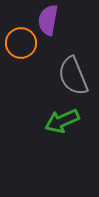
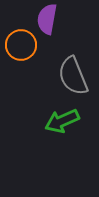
purple semicircle: moved 1 px left, 1 px up
orange circle: moved 2 px down
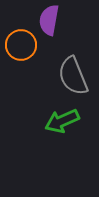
purple semicircle: moved 2 px right, 1 px down
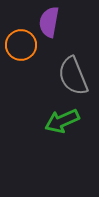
purple semicircle: moved 2 px down
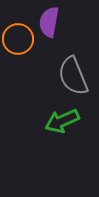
orange circle: moved 3 px left, 6 px up
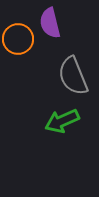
purple semicircle: moved 1 px right, 1 px down; rotated 24 degrees counterclockwise
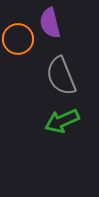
gray semicircle: moved 12 px left
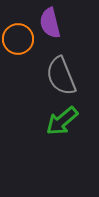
green arrow: rotated 16 degrees counterclockwise
